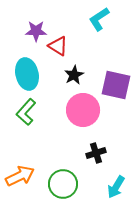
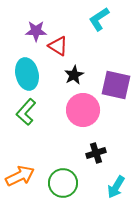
green circle: moved 1 px up
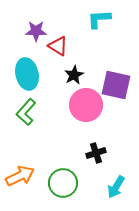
cyan L-shape: rotated 30 degrees clockwise
pink circle: moved 3 px right, 5 px up
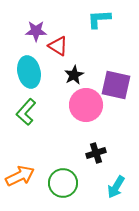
cyan ellipse: moved 2 px right, 2 px up
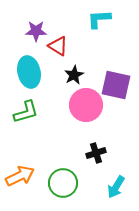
green L-shape: rotated 148 degrees counterclockwise
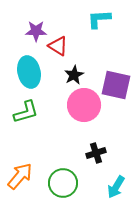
pink circle: moved 2 px left
orange arrow: rotated 24 degrees counterclockwise
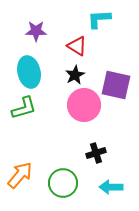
red triangle: moved 19 px right
black star: moved 1 px right
green L-shape: moved 2 px left, 4 px up
orange arrow: moved 1 px up
cyan arrow: moved 5 px left; rotated 60 degrees clockwise
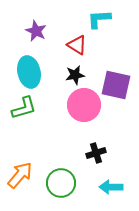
purple star: rotated 25 degrees clockwise
red triangle: moved 1 px up
black star: rotated 18 degrees clockwise
green circle: moved 2 px left
